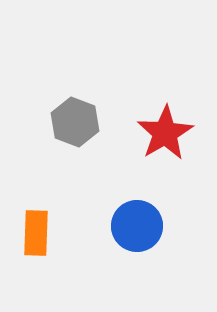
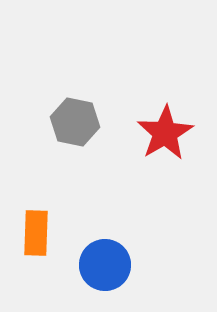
gray hexagon: rotated 9 degrees counterclockwise
blue circle: moved 32 px left, 39 px down
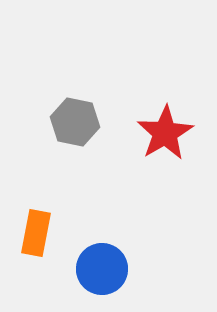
orange rectangle: rotated 9 degrees clockwise
blue circle: moved 3 px left, 4 px down
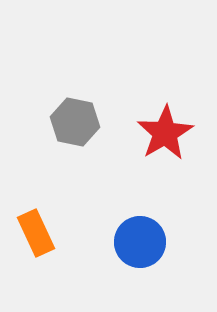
orange rectangle: rotated 36 degrees counterclockwise
blue circle: moved 38 px right, 27 px up
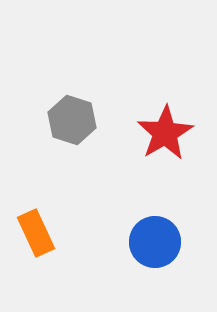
gray hexagon: moved 3 px left, 2 px up; rotated 6 degrees clockwise
blue circle: moved 15 px right
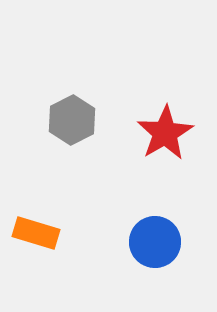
gray hexagon: rotated 15 degrees clockwise
orange rectangle: rotated 48 degrees counterclockwise
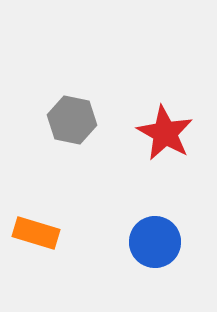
gray hexagon: rotated 21 degrees counterclockwise
red star: rotated 12 degrees counterclockwise
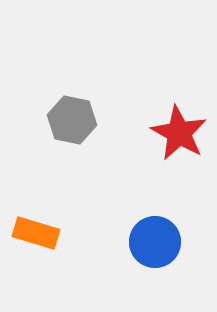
red star: moved 14 px right
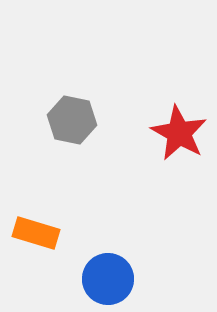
blue circle: moved 47 px left, 37 px down
